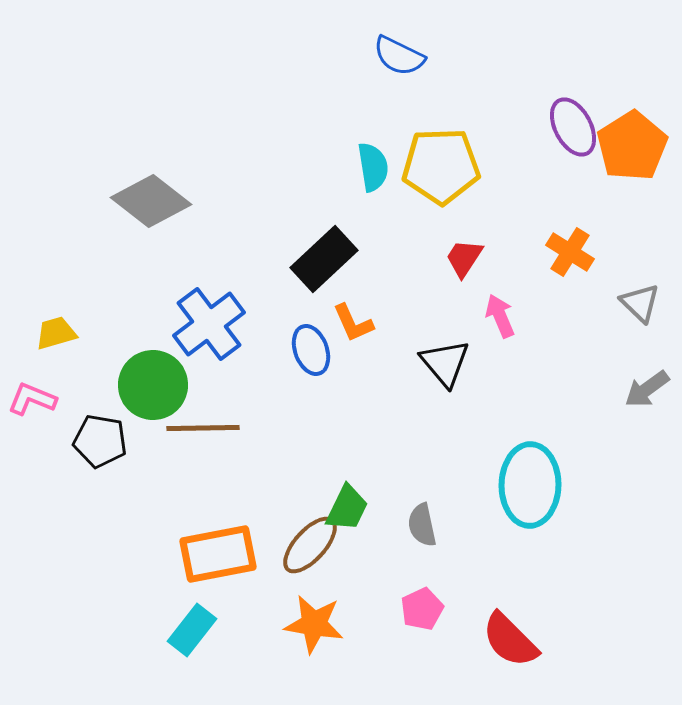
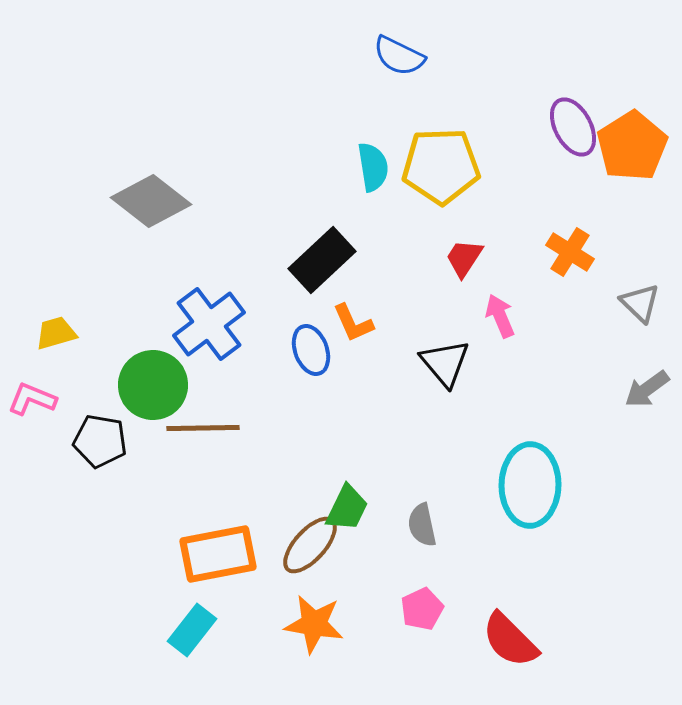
black rectangle: moved 2 px left, 1 px down
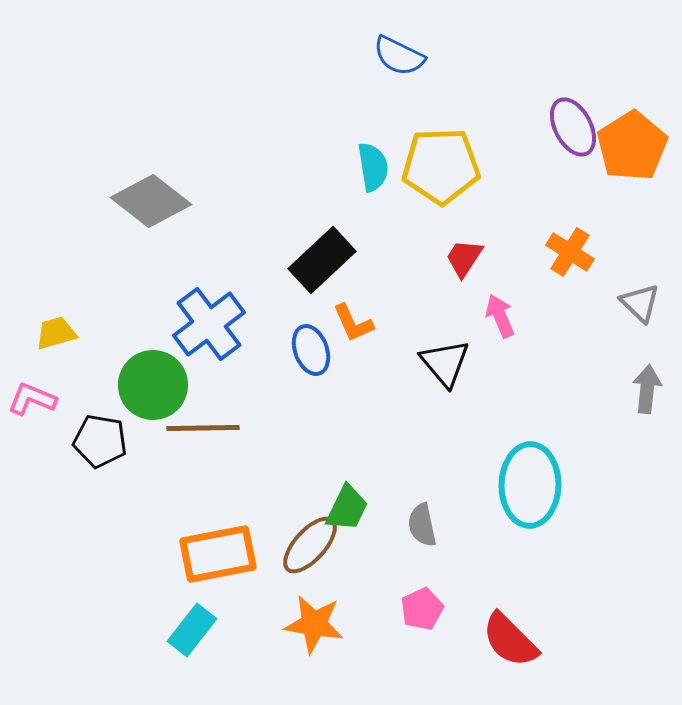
gray arrow: rotated 132 degrees clockwise
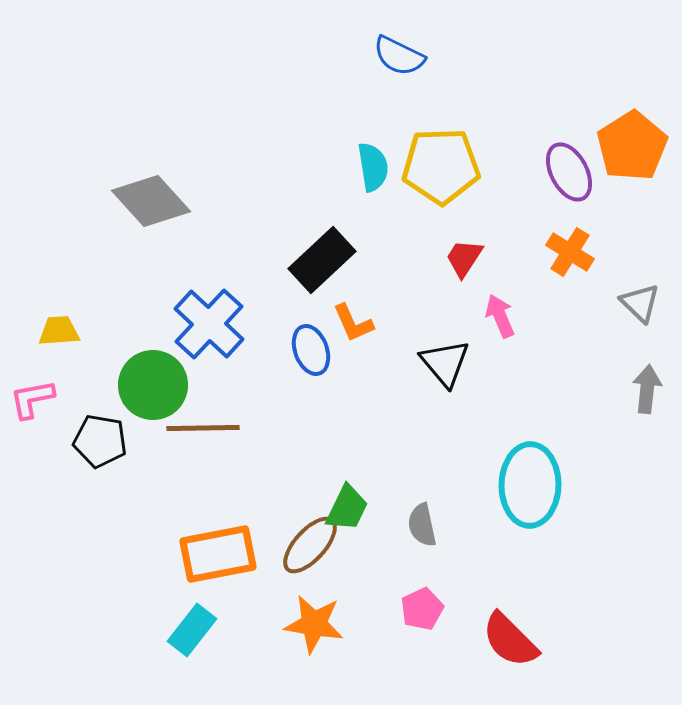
purple ellipse: moved 4 px left, 45 px down
gray diamond: rotated 10 degrees clockwise
blue cross: rotated 10 degrees counterclockwise
yellow trapezoid: moved 3 px right, 2 px up; rotated 12 degrees clockwise
pink L-shape: rotated 33 degrees counterclockwise
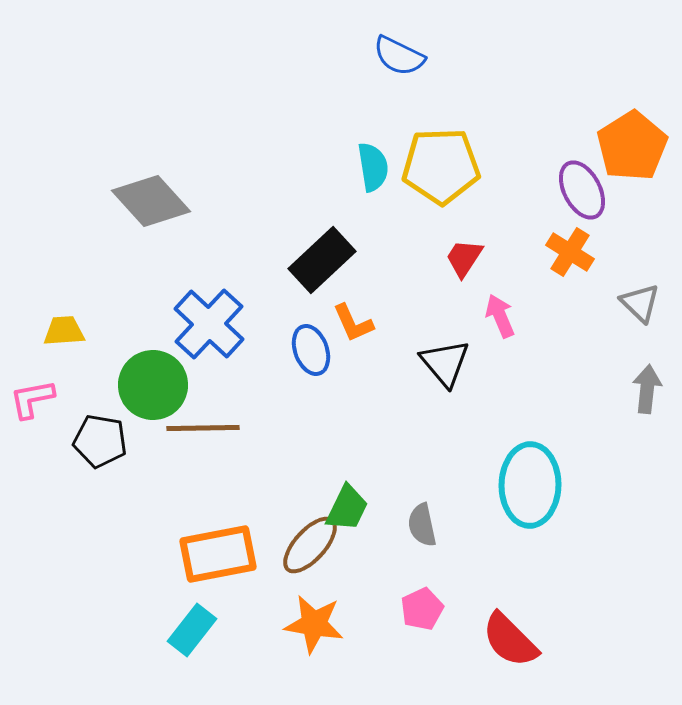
purple ellipse: moved 13 px right, 18 px down
yellow trapezoid: moved 5 px right
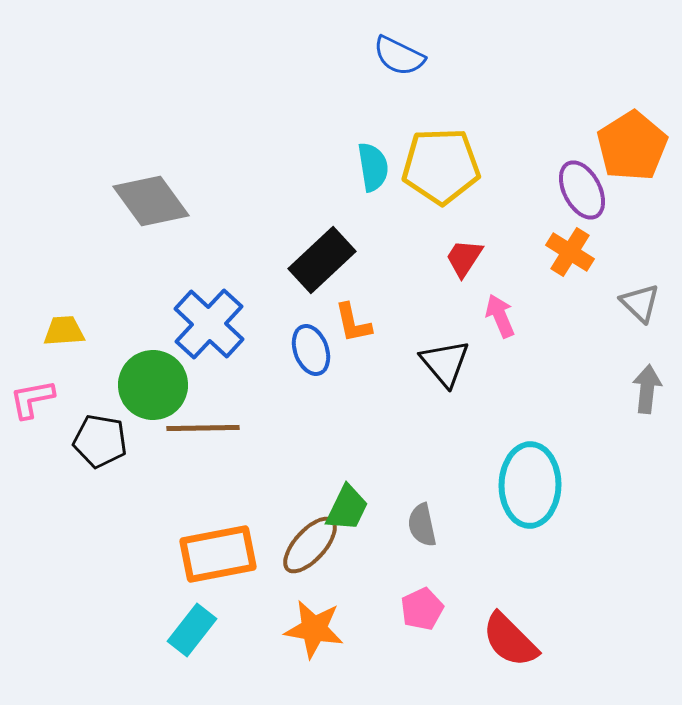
gray diamond: rotated 6 degrees clockwise
orange L-shape: rotated 12 degrees clockwise
orange star: moved 5 px down
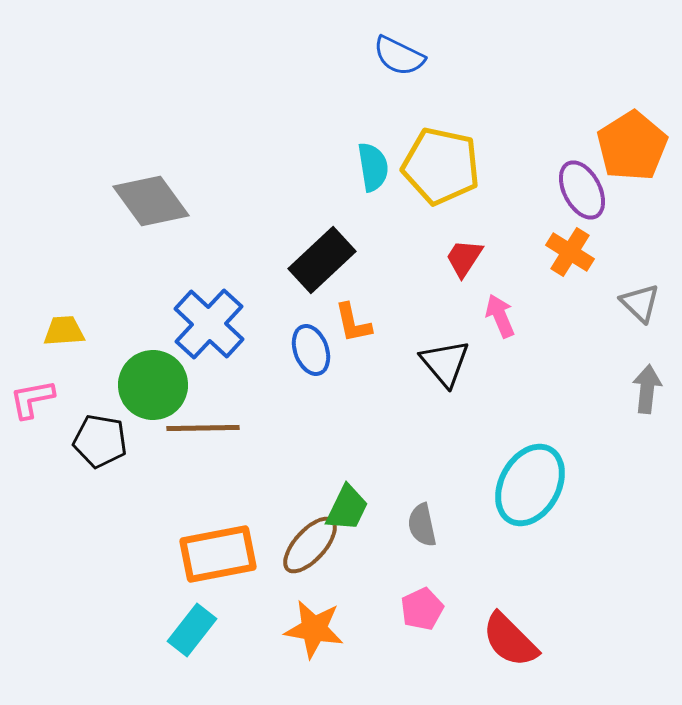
yellow pentagon: rotated 14 degrees clockwise
cyan ellipse: rotated 28 degrees clockwise
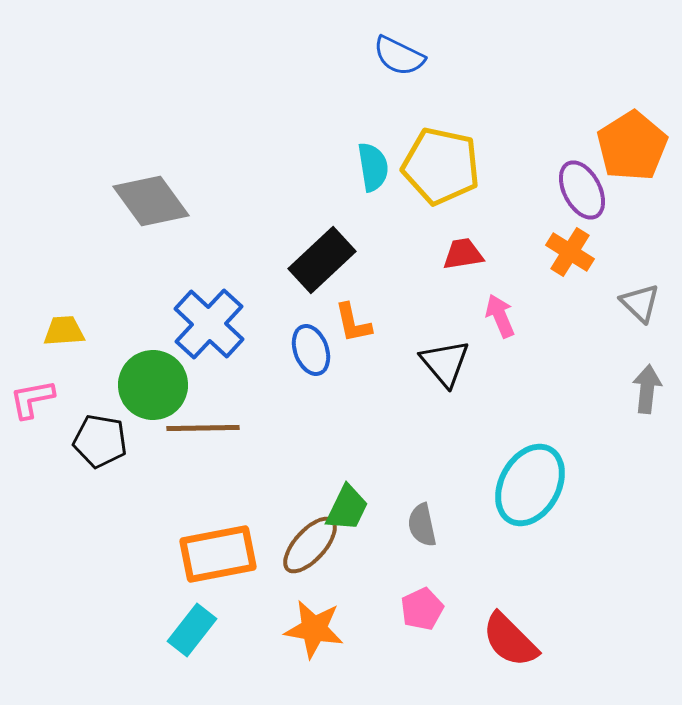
red trapezoid: moved 1 px left, 4 px up; rotated 48 degrees clockwise
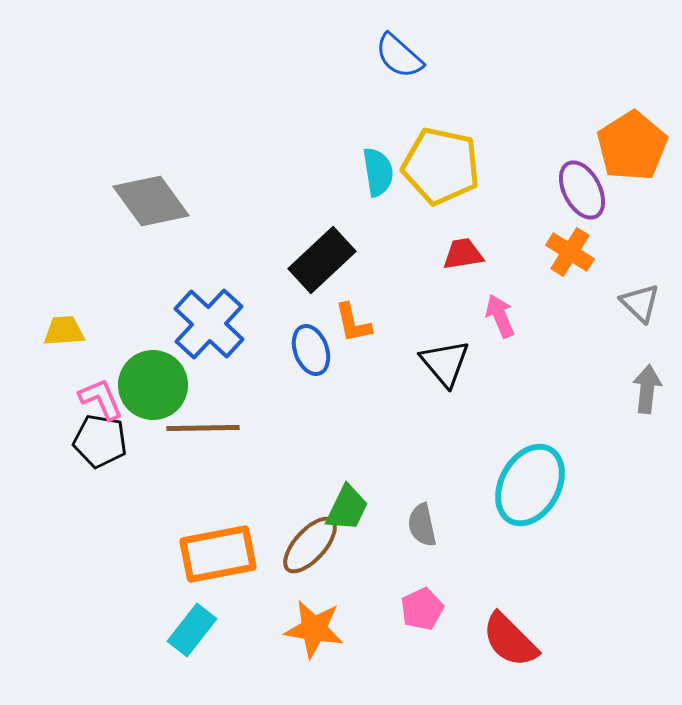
blue semicircle: rotated 16 degrees clockwise
cyan semicircle: moved 5 px right, 5 px down
pink L-shape: moved 69 px right; rotated 78 degrees clockwise
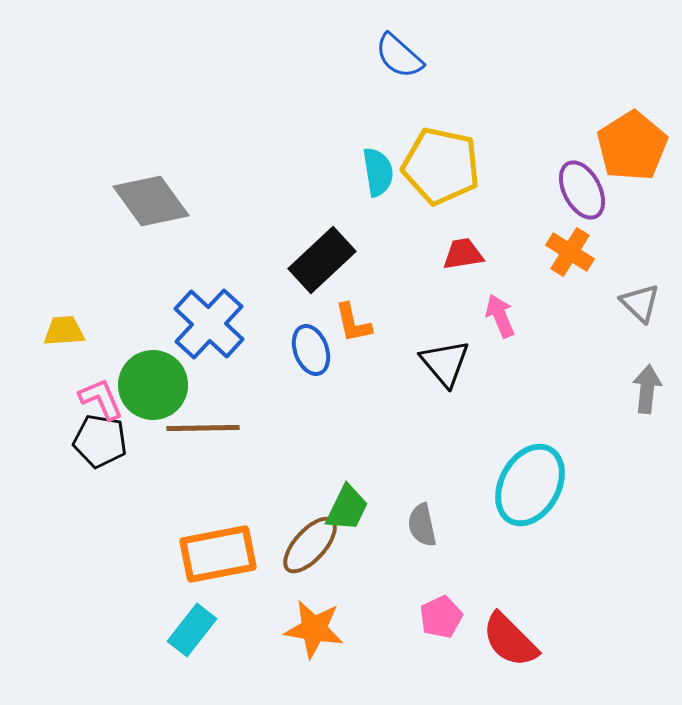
pink pentagon: moved 19 px right, 8 px down
